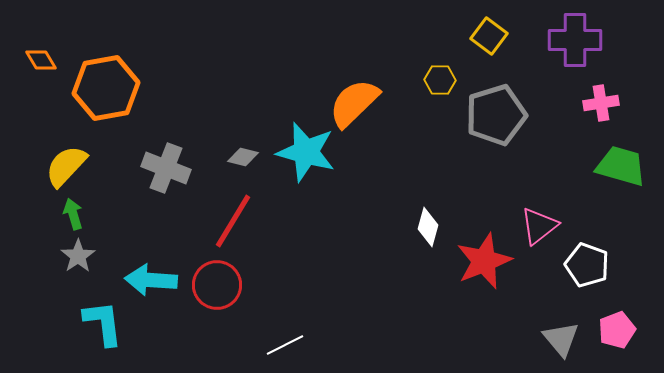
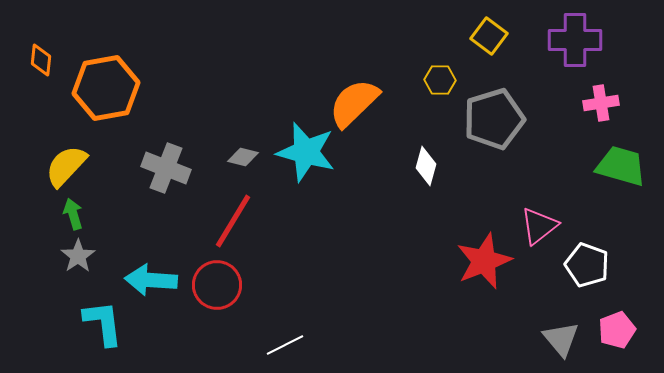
orange diamond: rotated 36 degrees clockwise
gray pentagon: moved 2 px left, 4 px down
white diamond: moved 2 px left, 61 px up
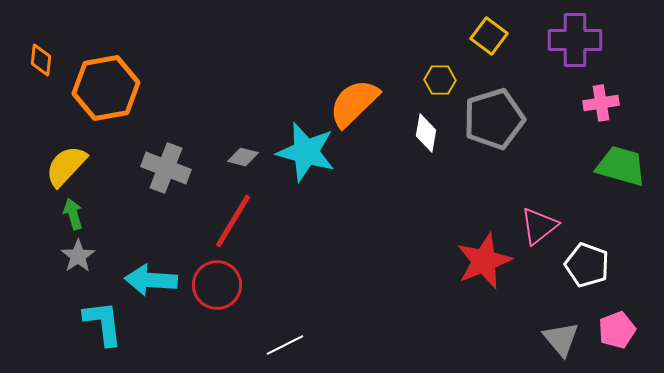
white diamond: moved 33 px up; rotated 6 degrees counterclockwise
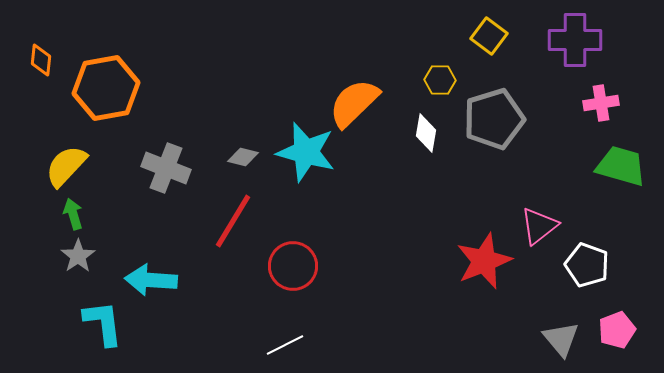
red circle: moved 76 px right, 19 px up
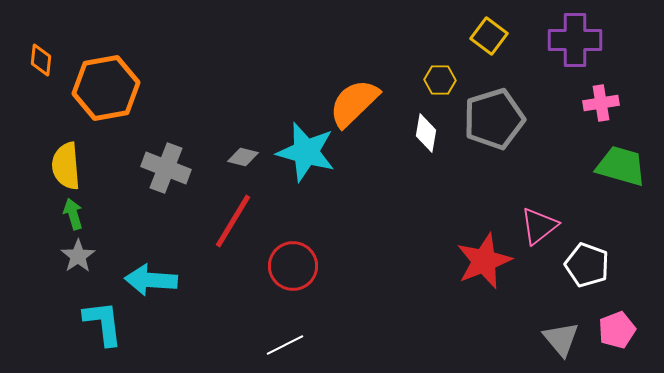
yellow semicircle: rotated 48 degrees counterclockwise
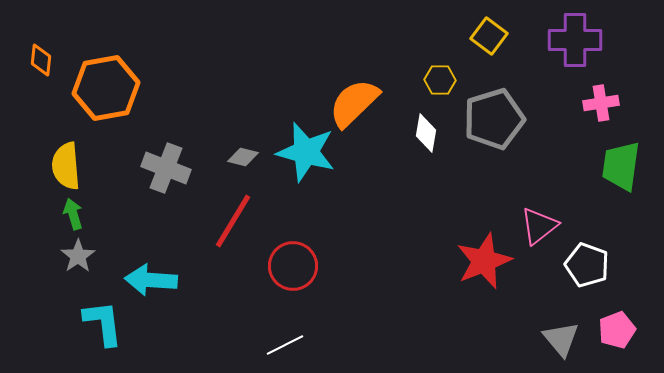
green trapezoid: rotated 98 degrees counterclockwise
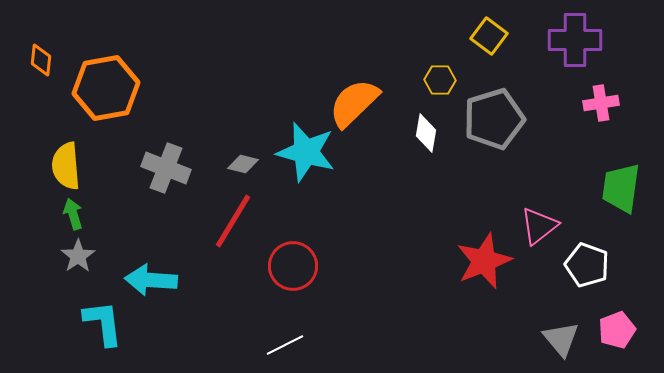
gray diamond: moved 7 px down
green trapezoid: moved 22 px down
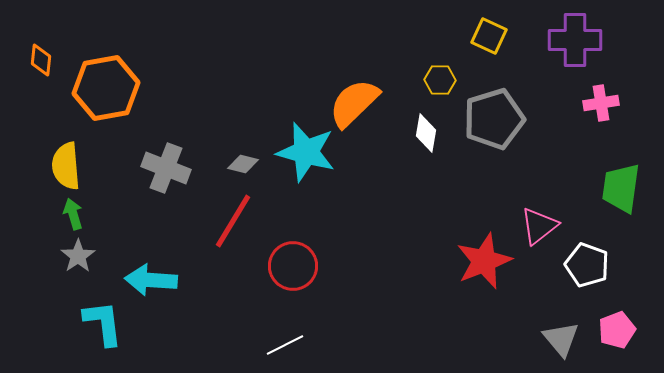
yellow square: rotated 12 degrees counterclockwise
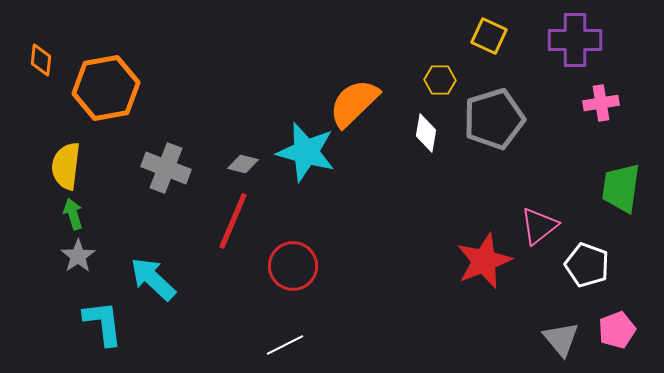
yellow semicircle: rotated 12 degrees clockwise
red line: rotated 8 degrees counterclockwise
cyan arrow: moved 2 px right, 1 px up; rotated 39 degrees clockwise
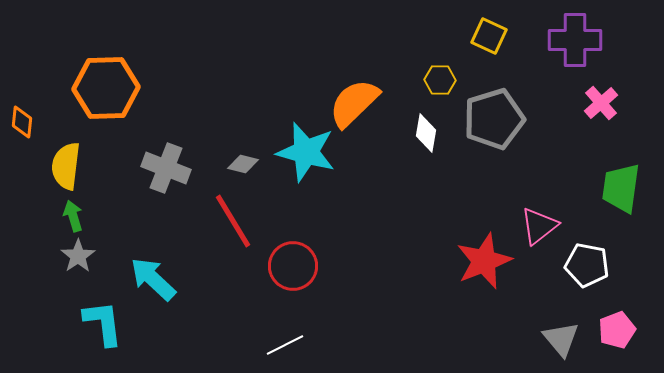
orange diamond: moved 19 px left, 62 px down
orange hexagon: rotated 8 degrees clockwise
pink cross: rotated 32 degrees counterclockwise
green arrow: moved 2 px down
red line: rotated 54 degrees counterclockwise
white pentagon: rotated 9 degrees counterclockwise
